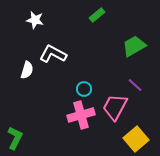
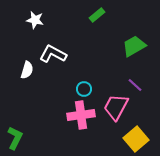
pink trapezoid: moved 1 px right
pink cross: rotated 8 degrees clockwise
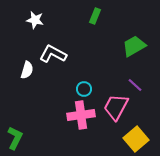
green rectangle: moved 2 px left, 1 px down; rotated 28 degrees counterclockwise
